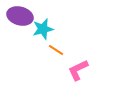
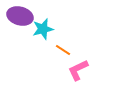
orange line: moved 7 px right
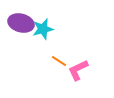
purple ellipse: moved 1 px right, 7 px down
orange line: moved 4 px left, 11 px down
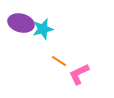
pink L-shape: moved 1 px right, 4 px down
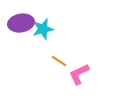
purple ellipse: rotated 25 degrees counterclockwise
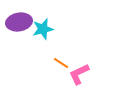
purple ellipse: moved 2 px left, 1 px up
orange line: moved 2 px right, 2 px down
